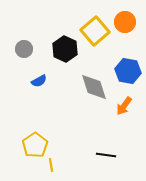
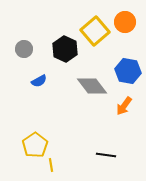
gray diamond: moved 2 px left, 1 px up; rotated 20 degrees counterclockwise
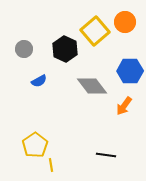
blue hexagon: moved 2 px right; rotated 10 degrees counterclockwise
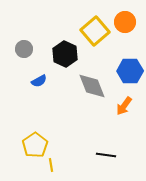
black hexagon: moved 5 px down
gray diamond: rotated 16 degrees clockwise
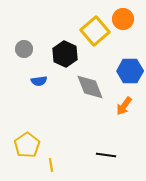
orange circle: moved 2 px left, 3 px up
blue semicircle: rotated 21 degrees clockwise
gray diamond: moved 2 px left, 1 px down
yellow pentagon: moved 8 px left
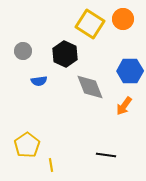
yellow square: moved 5 px left, 7 px up; rotated 16 degrees counterclockwise
gray circle: moved 1 px left, 2 px down
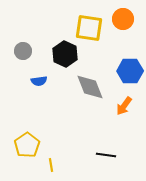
yellow square: moved 1 px left, 4 px down; rotated 24 degrees counterclockwise
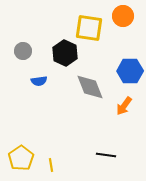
orange circle: moved 3 px up
black hexagon: moved 1 px up
yellow pentagon: moved 6 px left, 13 px down
